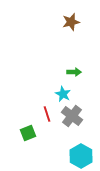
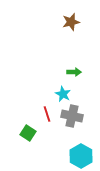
gray cross: rotated 25 degrees counterclockwise
green square: rotated 35 degrees counterclockwise
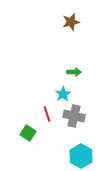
cyan star: rotated 14 degrees clockwise
gray cross: moved 2 px right
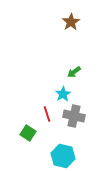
brown star: rotated 18 degrees counterclockwise
green arrow: rotated 144 degrees clockwise
cyan hexagon: moved 18 px left; rotated 15 degrees counterclockwise
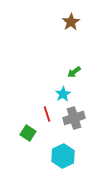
gray cross: moved 2 px down; rotated 30 degrees counterclockwise
cyan hexagon: rotated 20 degrees clockwise
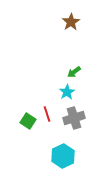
cyan star: moved 4 px right, 2 px up
green square: moved 12 px up
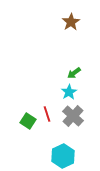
green arrow: moved 1 px down
cyan star: moved 2 px right
gray cross: moved 1 px left, 2 px up; rotated 30 degrees counterclockwise
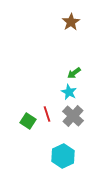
cyan star: rotated 14 degrees counterclockwise
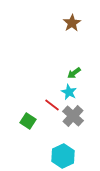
brown star: moved 1 px right, 1 px down
red line: moved 5 px right, 9 px up; rotated 35 degrees counterclockwise
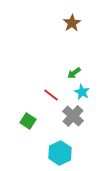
cyan star: moved 13 px right
red line: moved 1 px left, 10 px up
cyan hexagon: moved 3 px left, 3 px up
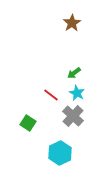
cyan star: moved 5 px left, 1 px down
green square: moved 2 px down
